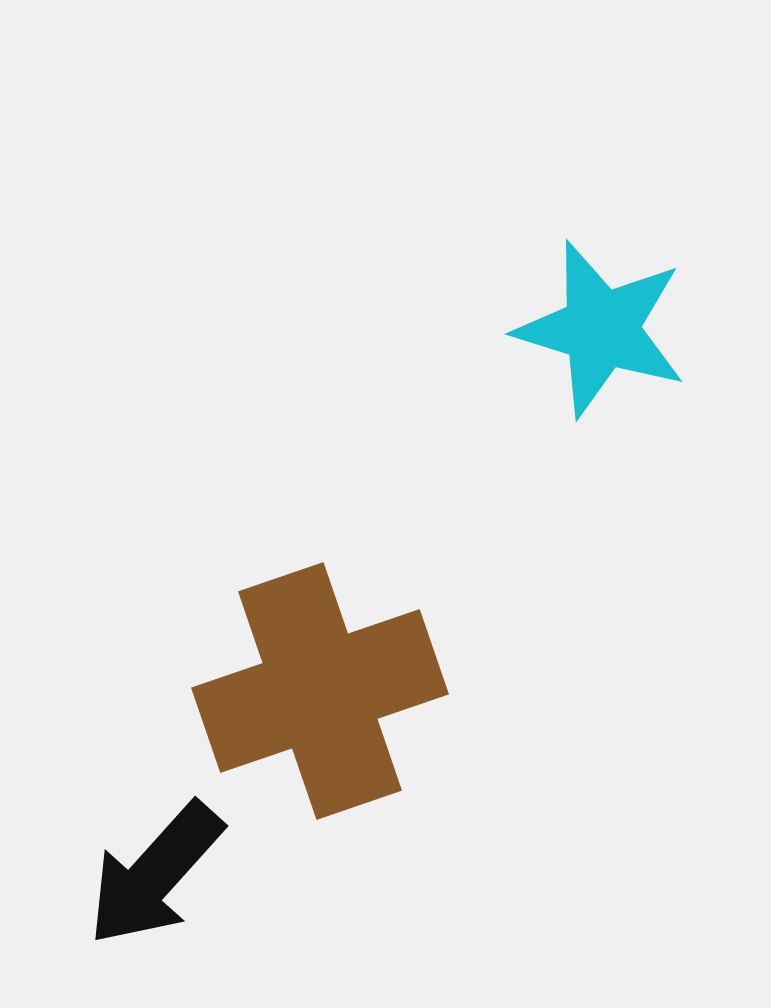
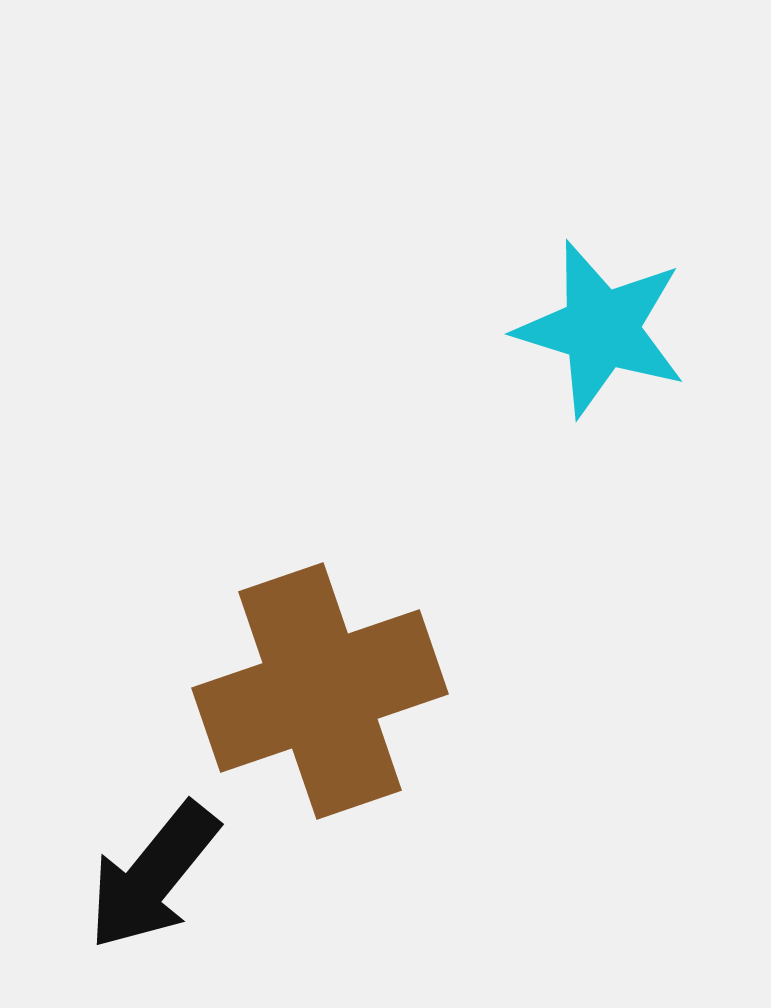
black arrow: moved 2 px left, 2 px down; rotated 3 degrees counterclockwise
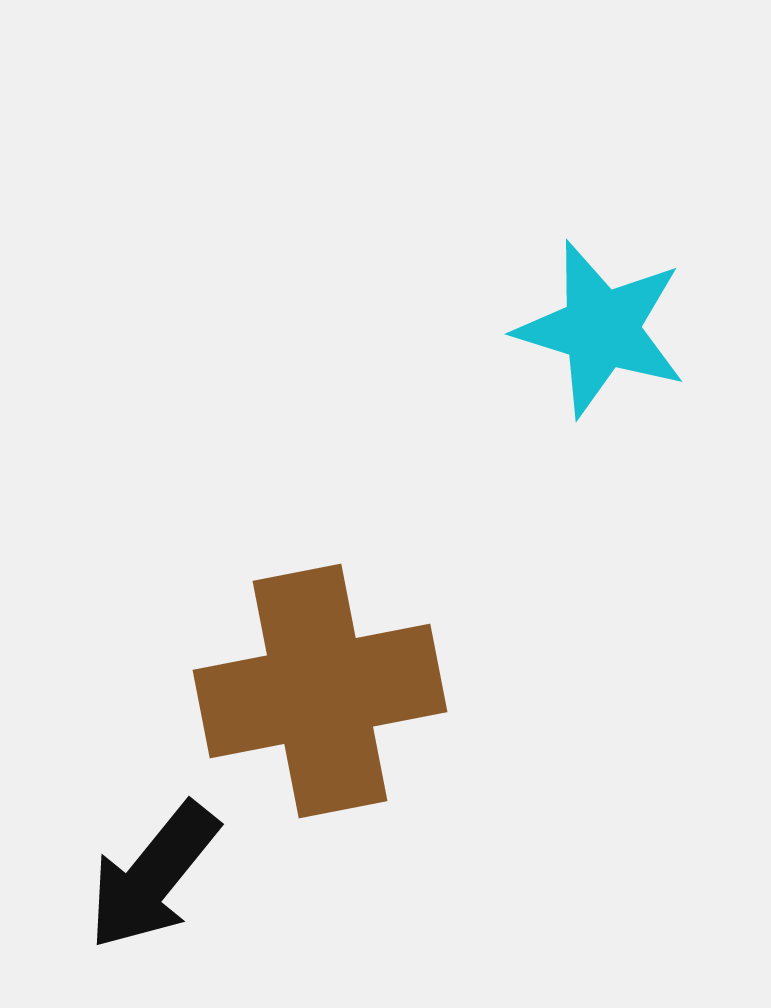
brown cross: rotated 8 degrees clockwise
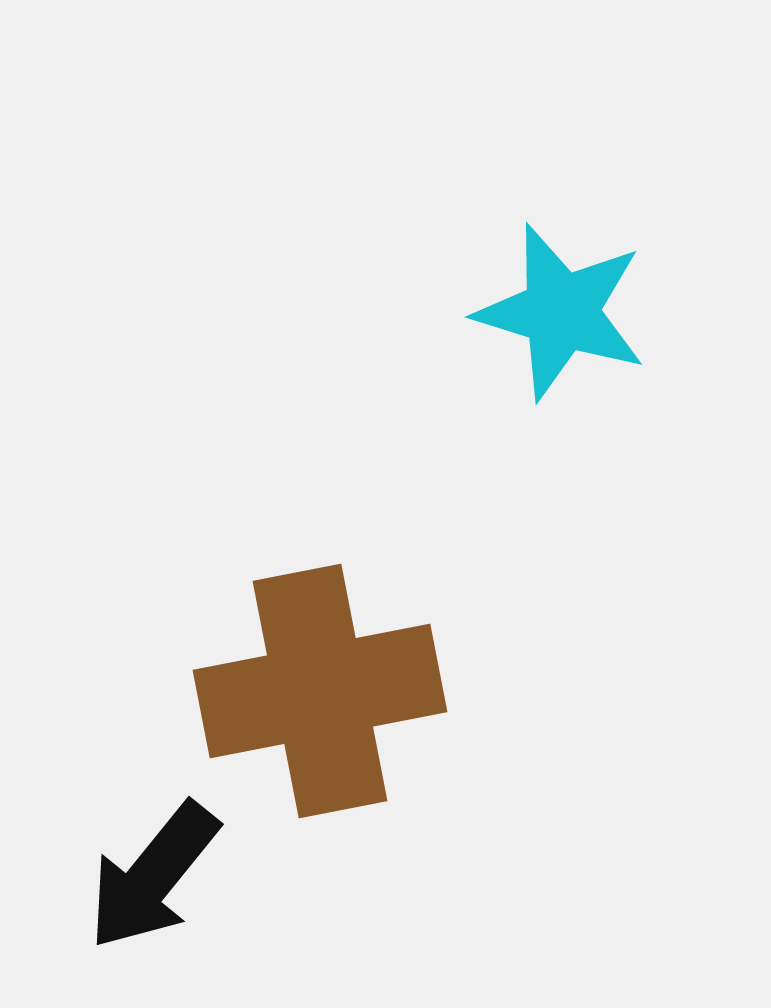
cyan star: moved 40 px left, 17 px up
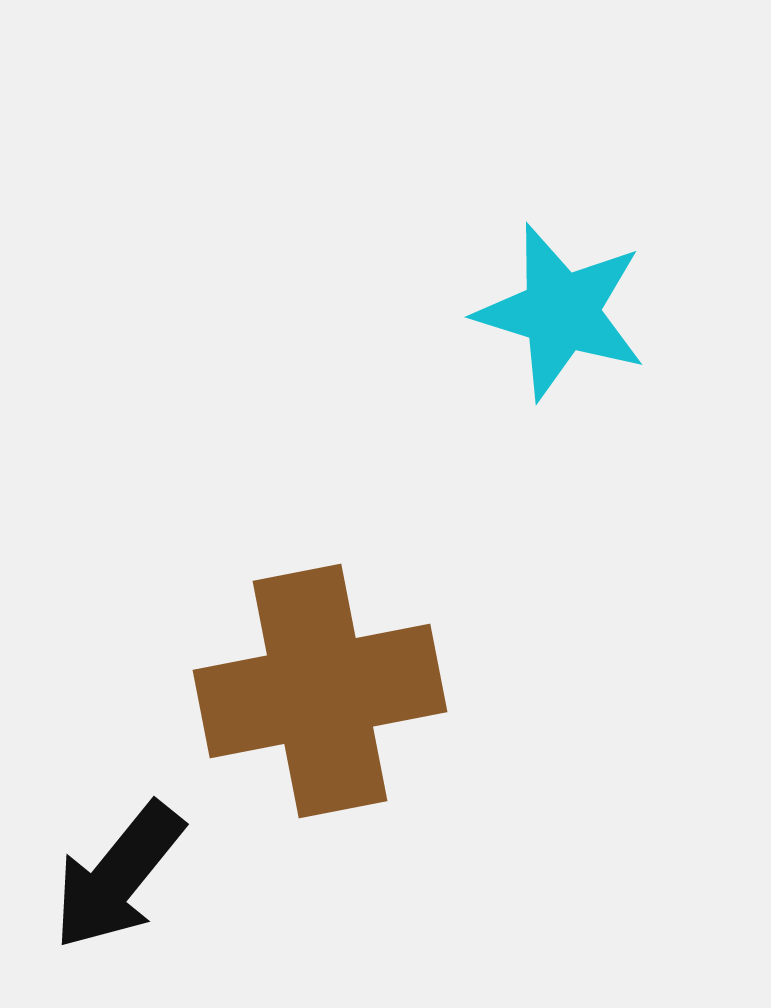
black arrow: moved 35 px left
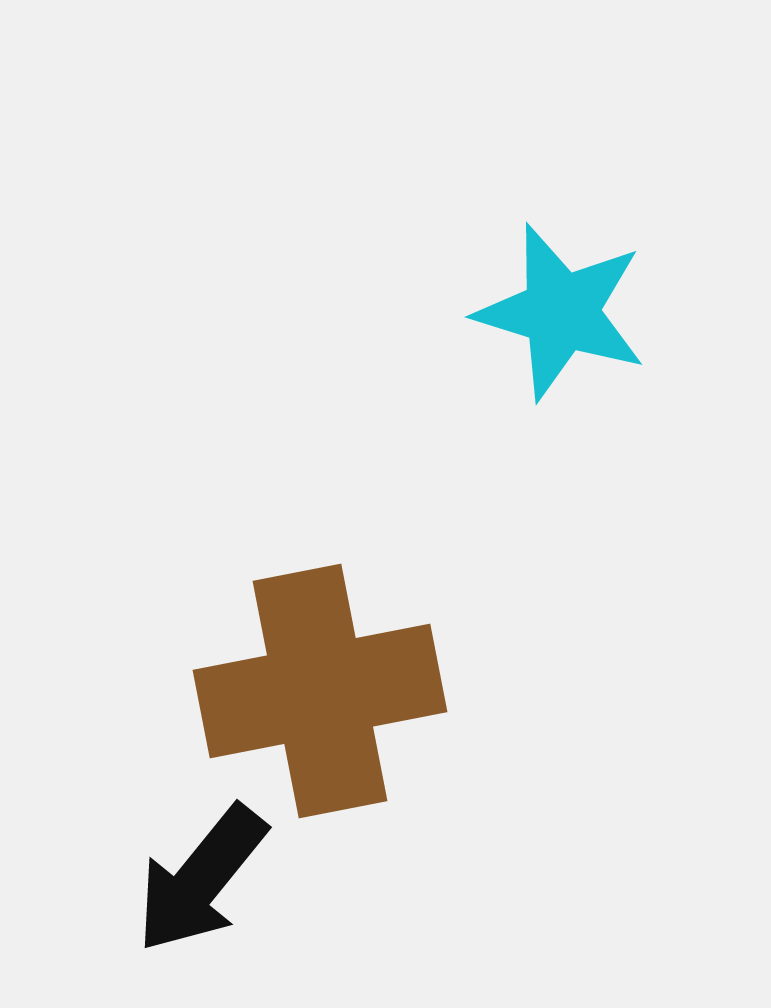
black arrow: moved 83 px right, 3 px down
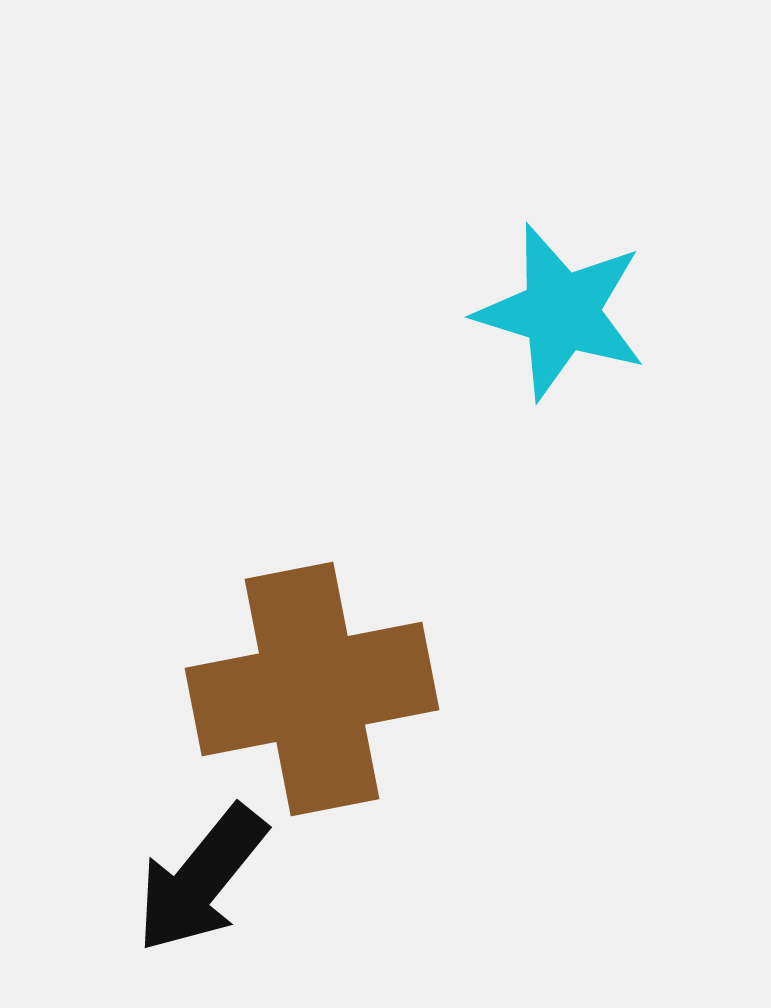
brown cross: moved 8 px left, 2 px up
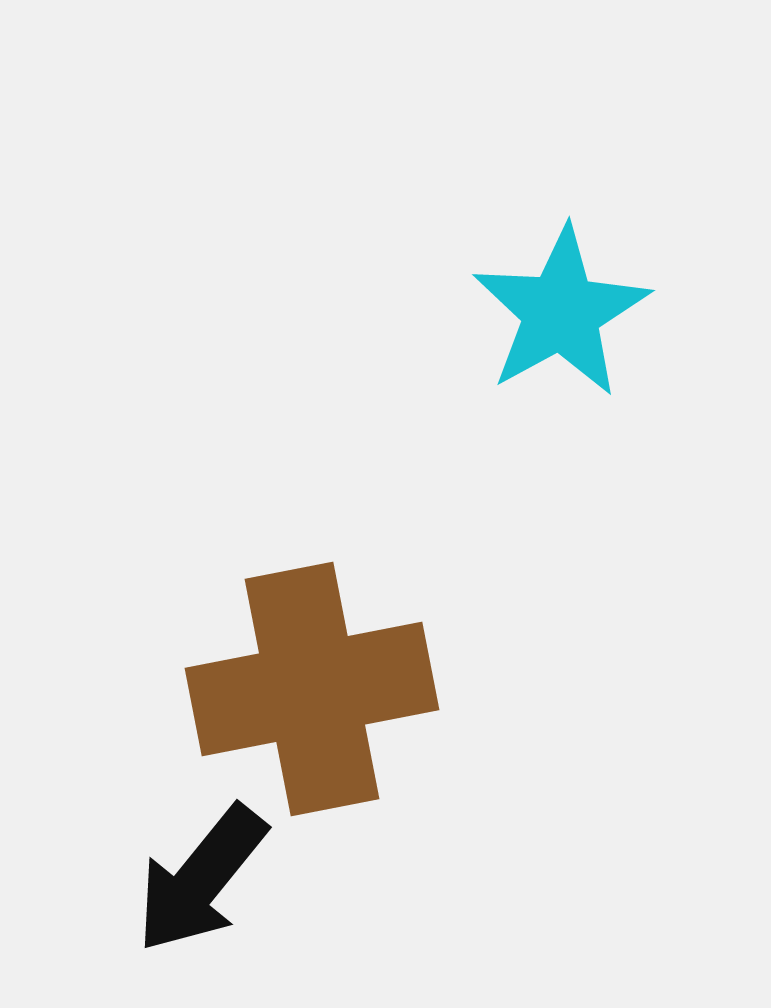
cyan star: rotated 26 degrees clockwise
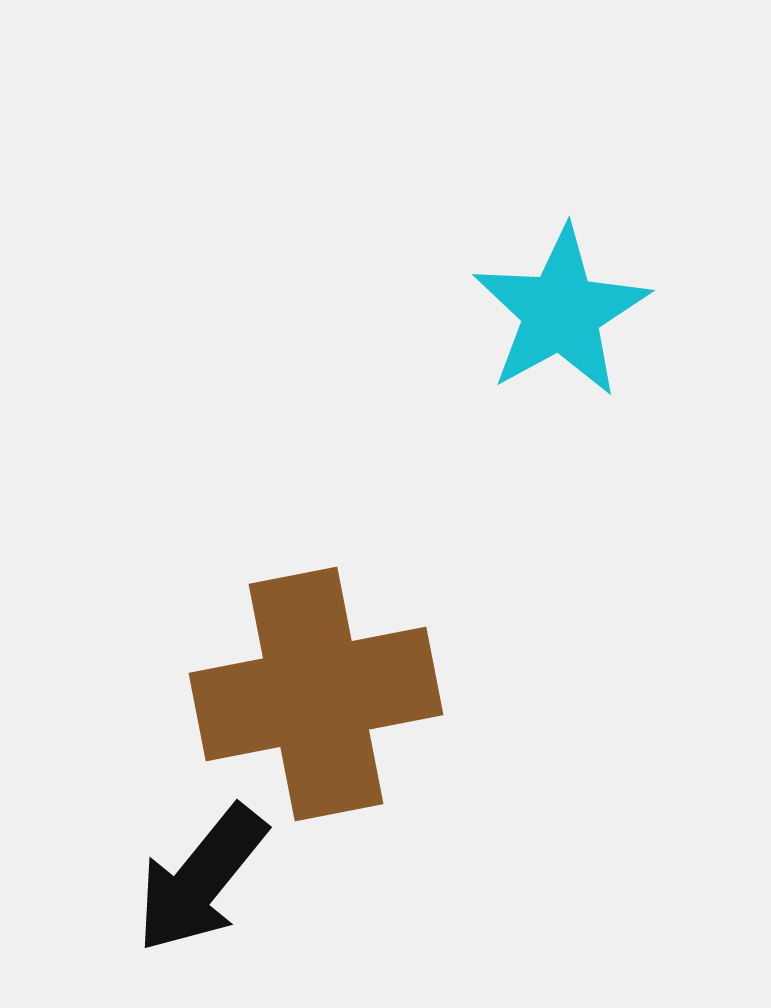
brown cross: moved 4 px right, 5 px down
